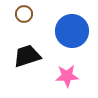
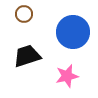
blue circle: moved 1 px right, 1 px down
pink star: rotated 10 degrees counterclockwise
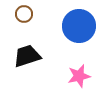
blue circle: moved 6 px right, 6 px up
pink star: moved 12 px right
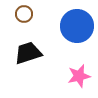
blue circle: moved 2 px left
black trapezoid: moved 1 px right, 3 px up
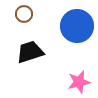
black trapezoid: moved 2 px right, 1 px up
pink star: moved 6 px down
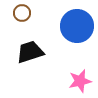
brown circle: moved 2 px left, 1 px up
pink star: moved 1 px right, 1 px up
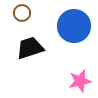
blue circle: moved 3 px left
black trapezoid: moved 4 px up
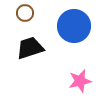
brown circle: moved 3 px right
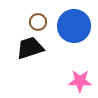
brown circle: moved 13 px right, 9 px down
pink star: rotated 15 degrees clockwise
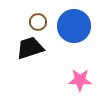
pink star: moved 1 px up
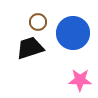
blue circle: moved 1 px left, 7 px down
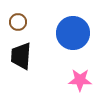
brown circle: moved 20 px left
black trapezoid: moved 9 px left, 8 px down; rotated 68 degrees counterclockwise
